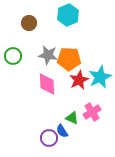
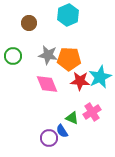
red star: moved 1 px right, 1 px down; rotated 30 degrees clockwise
pink diamond: rotated 20 degrees counterclockwise
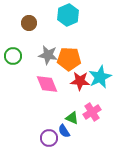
blue semicircle: moved 2 px right
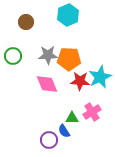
brown circle: moved 3 px left, 1 px up
gray star: rotated 12 degrees counterclockwise
green triangle: rotated 24 degrees counterclockwise
purple circle: moved 2 px down
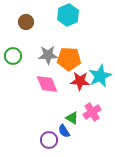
cyan star: moved 1 px up
green triangle: rotated 32 degrees clockwise
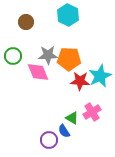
cyan hexagon: rotated 10 degrees counterclockwise
pink diamond: moved 9 px left, 12 px up
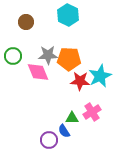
green triangle: rotated 32 degrees counterclockwise
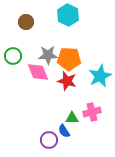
red star: moved 13 px left; rotated 12 degrees clockwise
pink cross: rotated 18 degrees clockwise
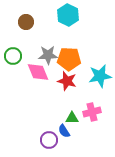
cyan star: rotated 15 degrees clockwise
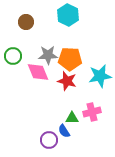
orange pentagon: moved 1 px right
